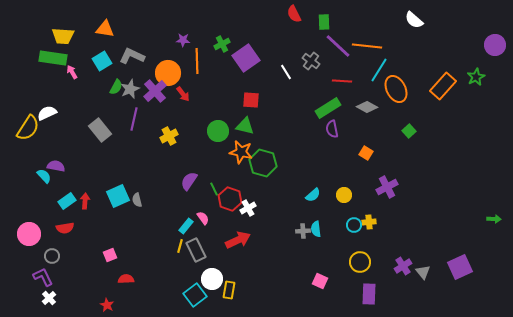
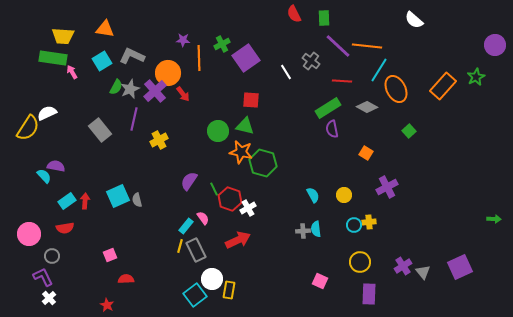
green rectangle at (324, 22): moved 4 px up
orange line at (197, 61): moved 2 px right, 3 px up
yellow cross at (169, 136): moved 10 px left, 4 px down
cyan semicircle at (313, 195): rotated 77 degrees counterclockwise
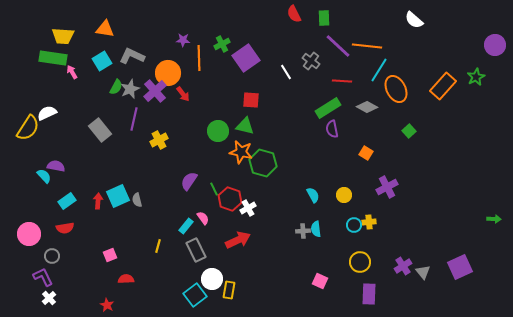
red arrow at (85, 201): moved 13 px right
yellow line at (180, 246): moved 22 px left
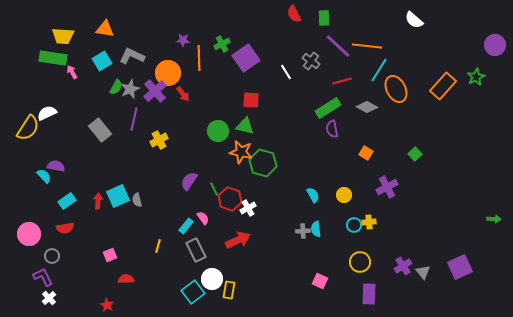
red line at (342, 81): rotated 18 degrees counterclockwise
green square at (409, 131): moved 6 px right, 23 px down
cyan square at (195, 295): moved 2 px left, 3 px up
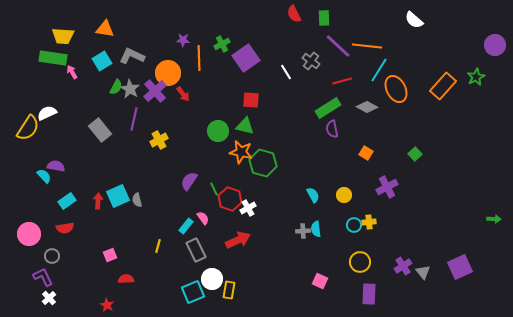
gray star at (130, 89): rotated 18 degrees counterclockwise
cyan square at (193, 292): rotated 15 degrees clockwise
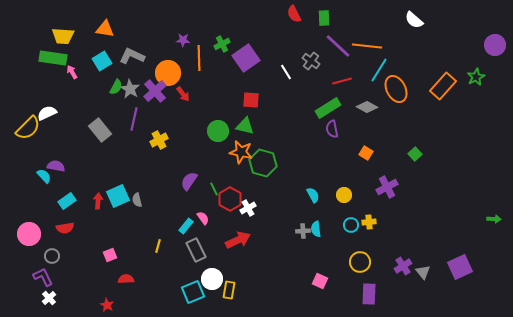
yellow semicircle at (28, 128): rotated 12 degrees clockwise
red hexagon at (230, 199): rotated 10 degrees clockwise
cyan circle at (354, 225): moved 3 px left
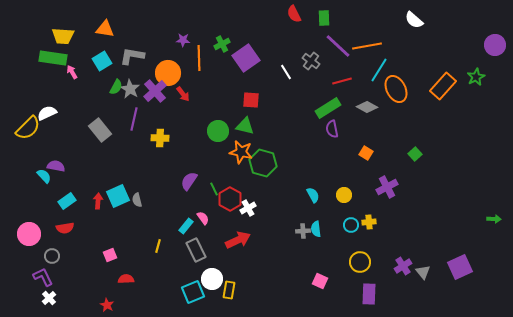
orange line at (367, 46): rotated 16 degrees counterclockwise
gray L-shape at (132, 56): rotated 15 degrees counterclockwise
yellow cross at (159, 140): moved 1 px right, 2 px up; rotated 30 degrees clockwise
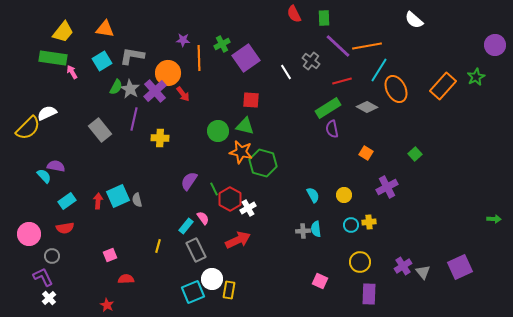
yellow trapezoid at (63, 36): moved 4 px up; rotated 55 degrees counterclockwise
